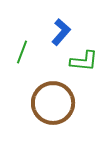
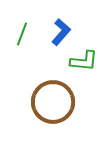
green line: moved 18 px up
brown circle: moved 1 px up
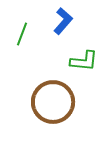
blue L-shape: moved 2 px right, 11 px up
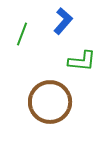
green L-shape: moved 2 px left
brown circle: moved 3 px left
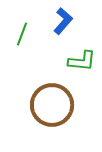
brown circle: moved 2 px right, 3 px down
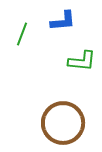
blue L-shape: rotated 44 degrees clockwise
brown circle: moved 11 px right, 18 px down
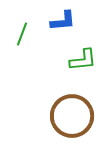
green L-shape: moved 1 px right, 1 px up; rotated 12 degrees counterclockwise
brown circle: moved 9 px right, 7 px up
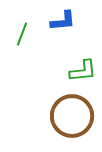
green L-shape: moved 11 px down
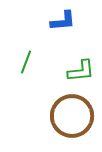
green line: moved 4 px right, 28 px down
green L-shape: moved 2 px left
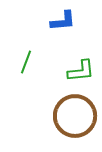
brown circle: moved 3 px right
